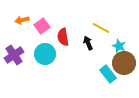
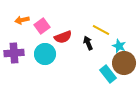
yellow line: moved 2 px down
red semicircle: rotated 102 degrees counterclockwise
purple cross: moved 2 px up; rotated 30 degrees clockwise
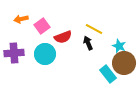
orange arrow: moved 1 px left, 1 px up
yellow line: moved 7 px left, 1 px up
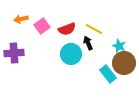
red semicircle: moved 4 px right, 8 px up
cyan circle: moved 26 px right
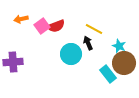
red semicircle: moved 11 px left, 3 px up
purple cross: moved 1 px left, 9 px down
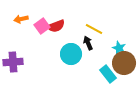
cyan star: moved 2 px down
